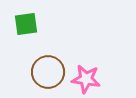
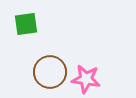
brown circle: moved 2 px right
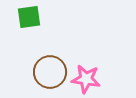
green square: moved 3 px right, 7 px up
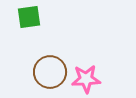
pink star: rotated 12 degrees counterclockwise
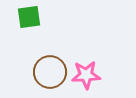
pink star: moved 4 px up
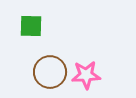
green square: moved 2 px right, 9 px down; rotated 10 degrees clockwise
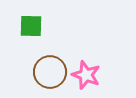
pink star: rotated 24 degrees clockwise
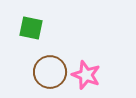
green square: moved 2 px down; rotated 10 degrees clockwise
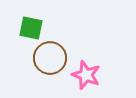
brown circle: moved 14 px up
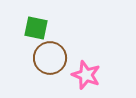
green square: moved 5 px right
